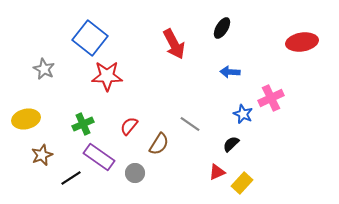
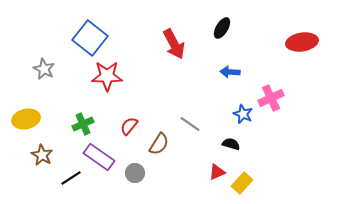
black semicircle: rotated 60 degrees clockwise
brown star: rotated 20 degrees counterclockwise
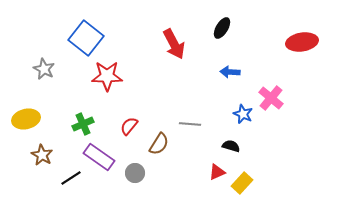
blue square: moved 4 px left
pink cross: rotated 25 degrees counterclockwise
gray line: rotated 30 degrees counterclockwise
black semicircle: moved 2 px down
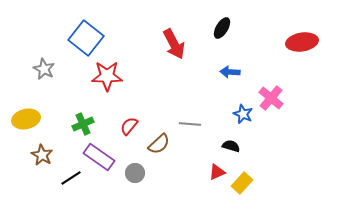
brown semicircle: rotated 15 degrees clockwise
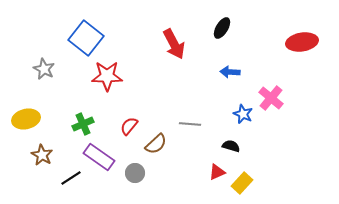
brown semicircle: moved 3 px left
